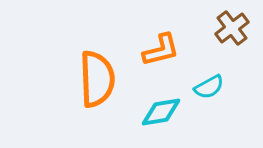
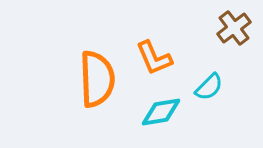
brown cross: moved 2 px right
orange L-shape: moved 7 px left, 8 px down; rotated 81 degrees clockwise
cyan semicircle: rotated 16 degrees counterclockwise
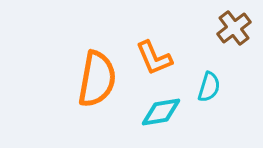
orange semicircle: rotated 12 degrees clockwise
cyan semicircle: rotated 28 degrees counterclockwise
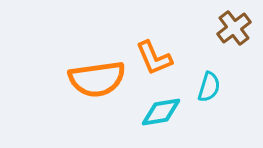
orange semicircle: rotated 72 degrees clockwise
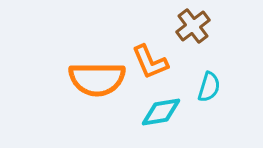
brown cross: moved 41 px left, 2 px up
orange L-shape: moved 4 px left, 4 px down
orange semicircle: rotated 8 degrees clockwise
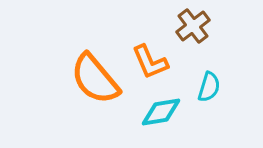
orange semicircle: moved 2 px left; rotated 50 degrees clockwise
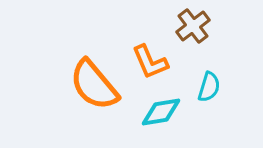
orange semicircle: moved 1 px left, 6 px down
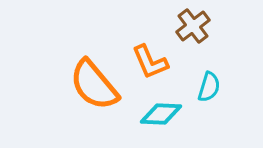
cyan diamond: moved 2 px down; rotated 12 degrees clockwise
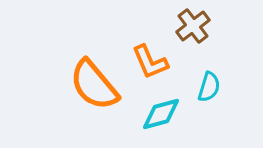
cyan diamond: rotated 18 degrees counterclockwise
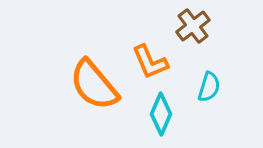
cyan diamond: rotated 51 degrees counterclockwise
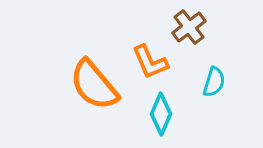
brown cross: moved 4 px left, 1 px down
cyan semicircle: moved 5 px right, 5 px up
